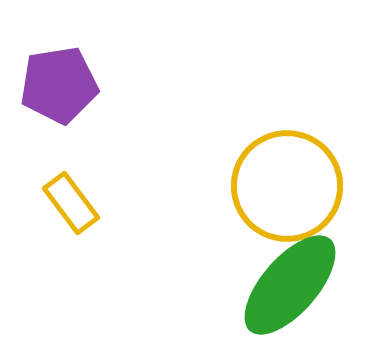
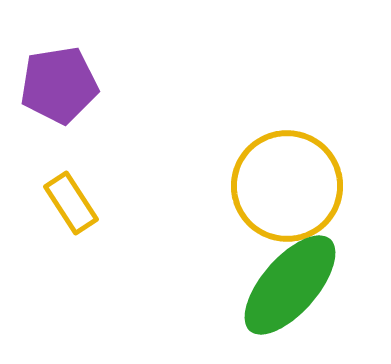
yellow rectangle: rotated 4 degrees clockwise
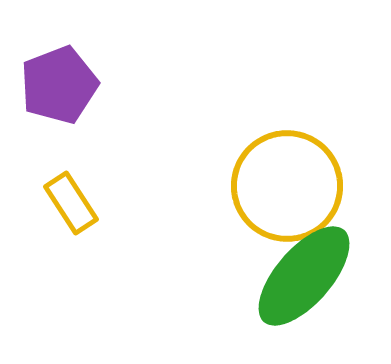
purple pentagon: rotated 12 degrees counterclockwise
green ellipse: moved 14 px right, 9 px up
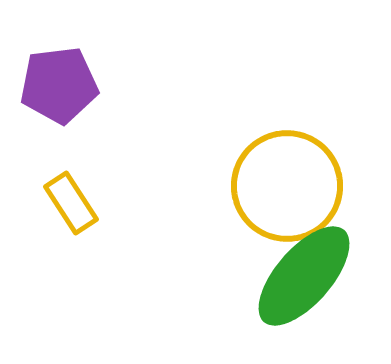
purple pentagon: rotated 14 degrees clockwise
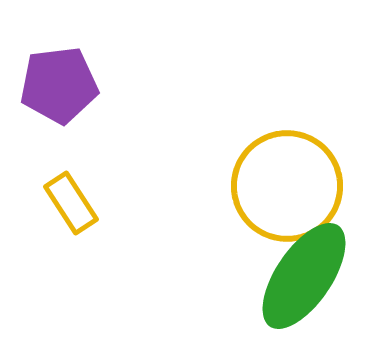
green ellipse: rotated 7 degrees counterclockwise
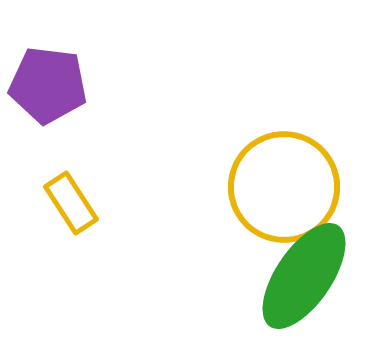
purple pentagon: moved 11 px left; rotated 14 degrees clockwise
yellow circle: moved 3 px left, 1 px down
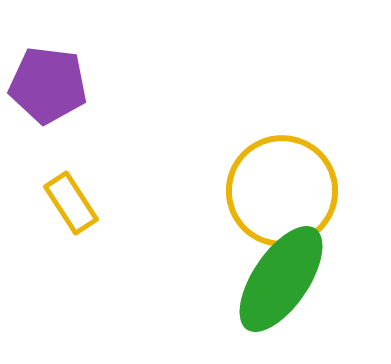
yellow circle: moved 2 px left, 4 px down
green ellipse: moved 23 px left, 3 px down
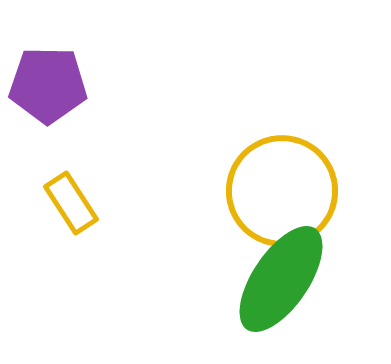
purple pentagon: rotated 6 degrees counterclockwise
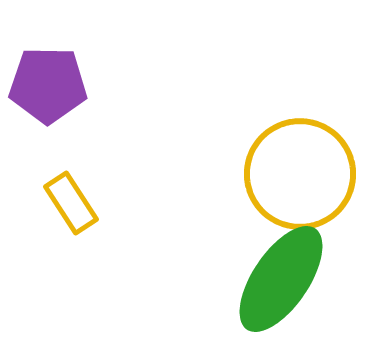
yellow circle: moved 18 px right, 17 px up
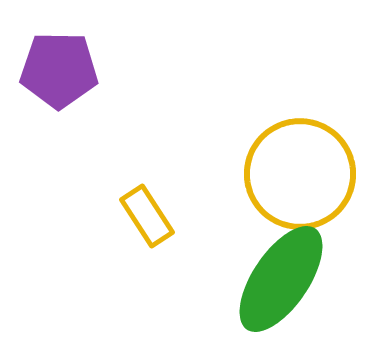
purple pentagon: moved 11 px right, 15 px up
yellow rectangle: moved 76 px right, 13 px down
